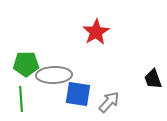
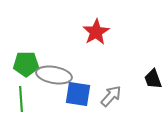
gray ellipse: rotated 12 degrees clockwise
gray arrow: moved 2 px right, 6 px up
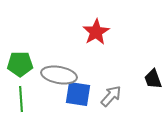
green pentagon: moved 6 px left
gray ellipse: moved 5 px right
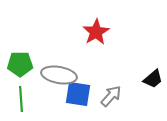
black trapezoid: rotated 110 degrees counterclockwise
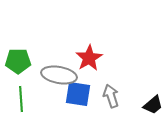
red star: moved 7 px left, 26 px down
green pentagon: moved 2 px left, 3 px up
black trapezoid: moved 26 px down
gray arrow: rotated 60 degrees counterclockwise
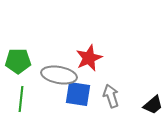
red star: rotated 8 degrees clockwise
green line: rotated 10 degrees clockwise
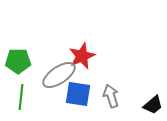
red star: moved 7 px left, 2 px up
gray ellipse: rotated 44 degrees counterclockwise
green line: moved 2 px up
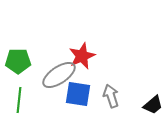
green line: moved 2 px left, 3 px down
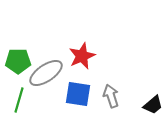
gray ellipse: moved 13 px left, 2 px up
green line: rotated 10 degrees clockwise
